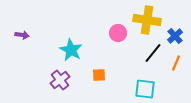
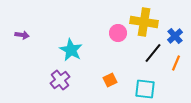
yellow cross: moved 3 px left, 2 px down
orange square: moved 11 px right, 5 px down; rotated 24 degrees counterclockwise
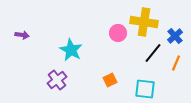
purple cross: moved 3 px left
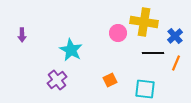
purple arrow: rotated 80 degrees clockwise
black line: rotated 50 degrees clockwise
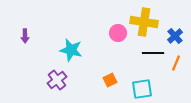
purple arrow: moved 3 px right, 1 px down
cyan star: rotated 15 degrees counterclockwise
cyan square: moved 3 px left; rotated 15 degrees counterclockwise
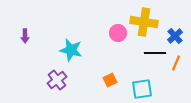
black line: moved 2 px right
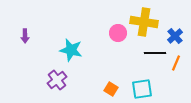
orange square: moved 1 px right, 9 px down; rotated 32 degrees counterclockwise
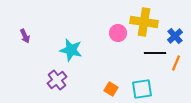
purple arrow: rotated 24 degrees counterclockwise
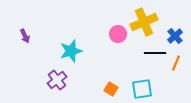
yellow cross: rotated 32 degrees counterclockwise
pink circle: moved 1 px down
cyan star: moved 1 px down; rotated 30 degrees counterclockwise
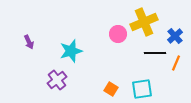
purple arrow: moved 4 px right, 6 px down
